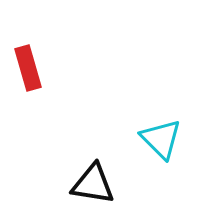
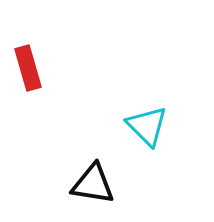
cyan triangle: moved 14 px left, 13 px up
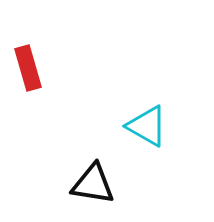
cyan triangle: rotated 15 degrees counterclockwise
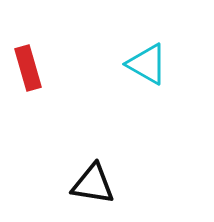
cyan triangle: moved 62 px up
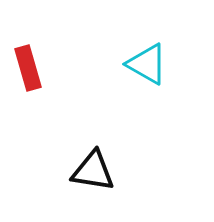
black triangle: moved 13 px up
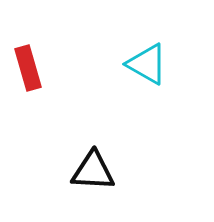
black triangle: rotated 6 degrees counterclockwise
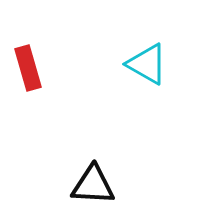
black triangle: moved 14 px down
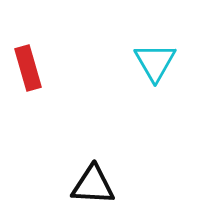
cyan triangle: moved 8 px right, 2 px up; rotated 30 degrees clockwise
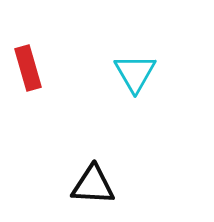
cyan triangle: moved 20 px left, 11 px down
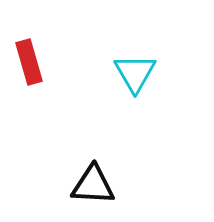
red rectangle: moved 1 px right, 6 px up
